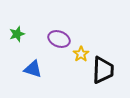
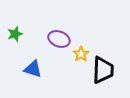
green star: moved 2 px left
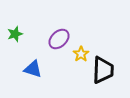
purple ellipse: rotated 65 degrees counterclockwise
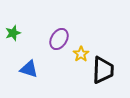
green star: moved 2 px left, 1 px up
purple ellipse: rotated 15 degrees counterclockwise
blue triangle: moved 4 px left
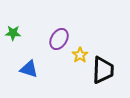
green star: rotated 21 degrees clockwise
yellow star: moved 1 px left, 1 px down
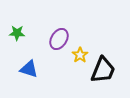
green star: moved 4 px right
black trapezoid: rotated 20 degrees clockwise
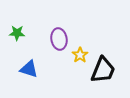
purple ellipse: rotated 40 degrees counterclockwise
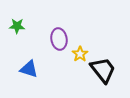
green star: moved 7 px up
yellow star: moved 1 px up
black trapezoid: rotated 60 degrees counterclockwise
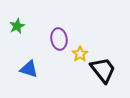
green star: rotated 28 degrees counterclockwise
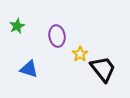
purple ellipse: moved 2 px left, 3 px up
black trapezoid: moved 1 px up
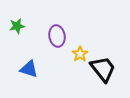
green star: rotated 14 degrees clockwise
